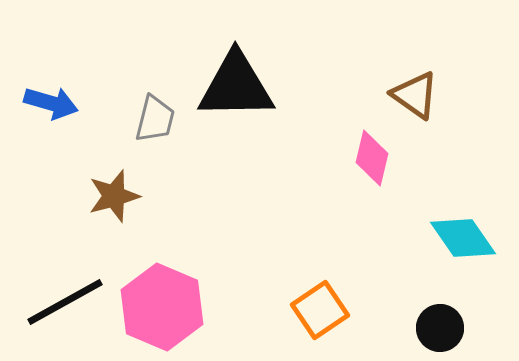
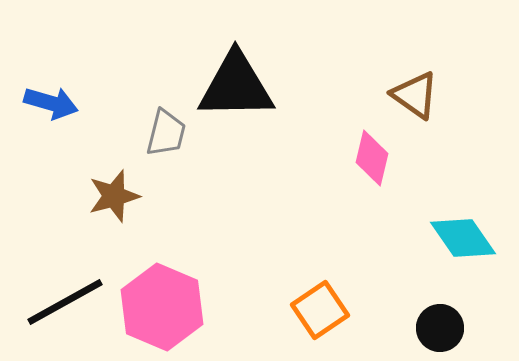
gray trapezoid: moved 11 px right, 14 px down
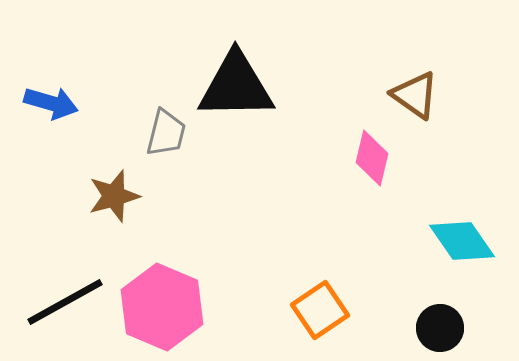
cyan diamond: moved 1 px left, 3 px down
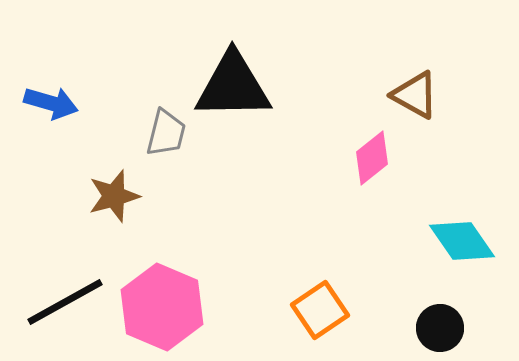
black triangle: moved 3 px left
brown triangle: rotated 6 degrees counterclockwise
pink diamond: rotated 38 degrees clockwise
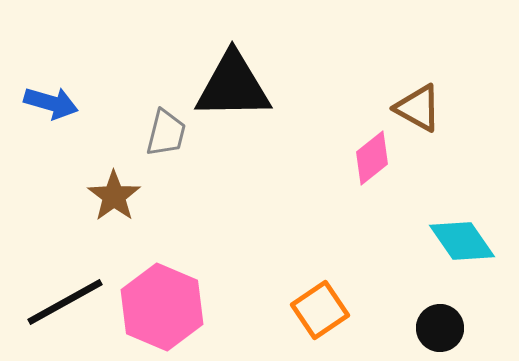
brown triangle: moved 3 px right, 13 px down
brown star: rotated 20 degrees counterclockwise
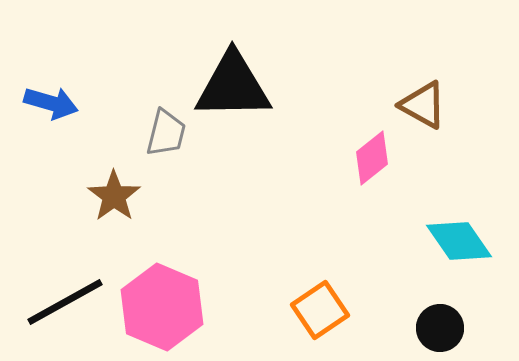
brown triangle: moved 5 px right, 3 px up
cyan diamond: moved 3 px left
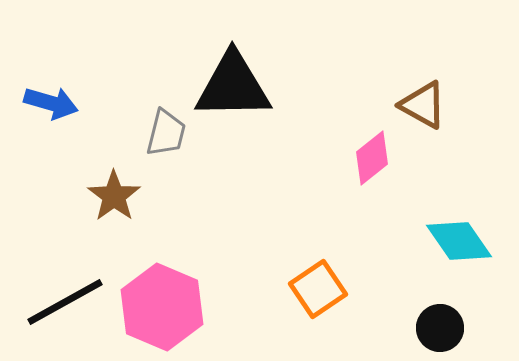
orange square: moved 2 px left, 21 px up
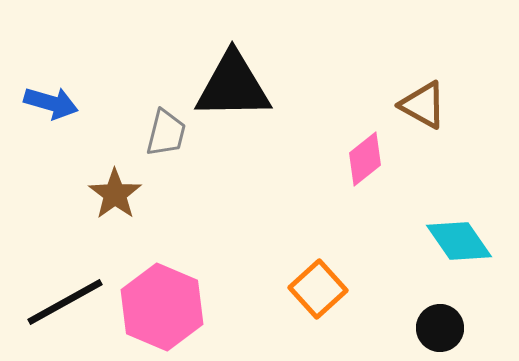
pink diamond: moved 7 px left, 1 px down
brown star: moved 1 px right, 2 px up
orange square: rotated 8 degrees counterclockwise
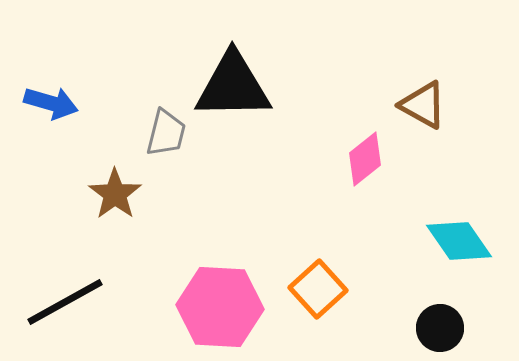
pink hexagon: moved 58 px right; rotated 20 degrees counterclockwise
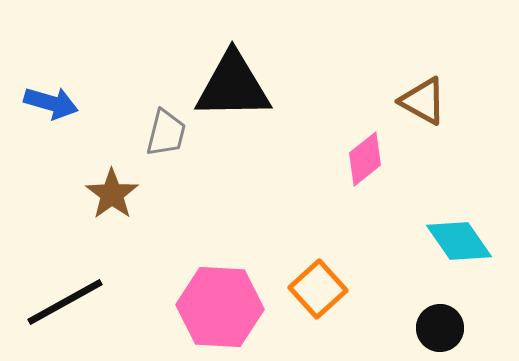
brown triangle: moved 4 px up
brown star: moved 3 px left
